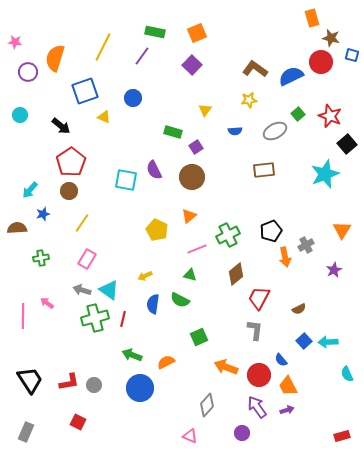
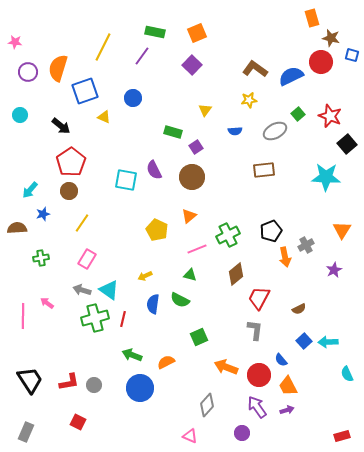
orange semicircle at (55, 58): moved 3 px right, 10 px down
cyan star at (325, 174): moved 1 px right, 3 px down; rotated 24 degrees clockwise
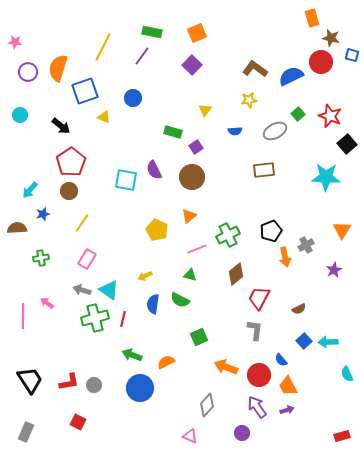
green rectangle at (155, 32): moved 3 px left
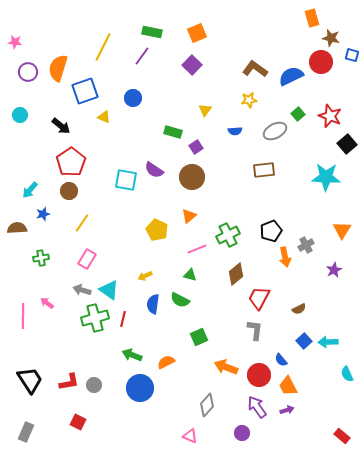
purple semicircle at (154, 170): rotated 30 degrees counterclockwise
red rectangle at (342, 436): rotated 56 degrees clockwise
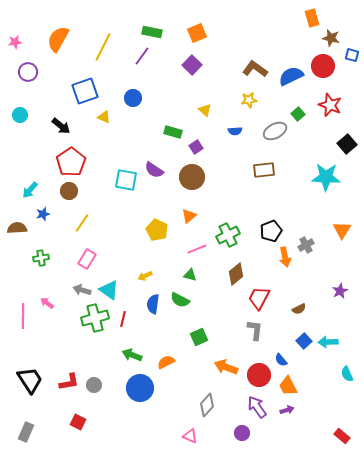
pink star at (15, 42): rotated 16 degrees counterclockwise
red circle at (321, 62): moved 2 px right, 4 px down
orange semicircle at (58, 68): moved 29 px up; rotated 12 degrees clockwise
yellow triangle at (205, 110): rotated 24 degrees counterclockwise
red star at (330, 116): moved 11 px up
purple star at (334, 270): moved 6 px right, 21 px down
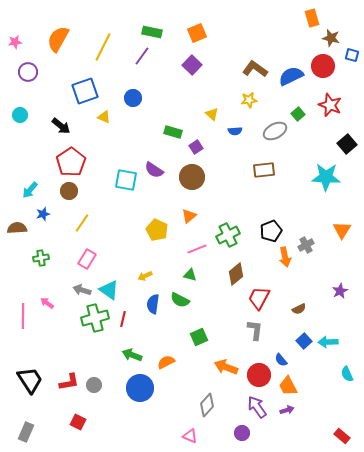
yellow triangle at (205, 110): moved 7 px right, 4 px down
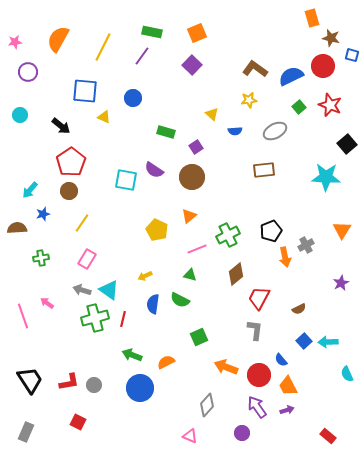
blue square at (85, 91): rotated 24 degrees clockwise
green square at (298, 114): moved 1 px right, 7 px up
green rectangle at (173, 132): moved 7 px left
purple star at (340, 291): moved 1 px right, 8 px up
pink line at (23, 316): rotated 20 degrees counterclockwise
red rectangle at (342, 436): moved 14 px left
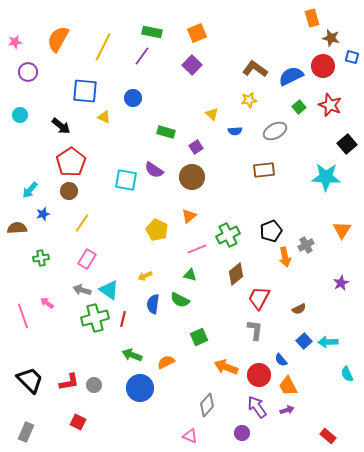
blue square at (352, 55): moved 2 px down
black trapezoid at (30, 380): rotated 12 degrees counterclockwise
